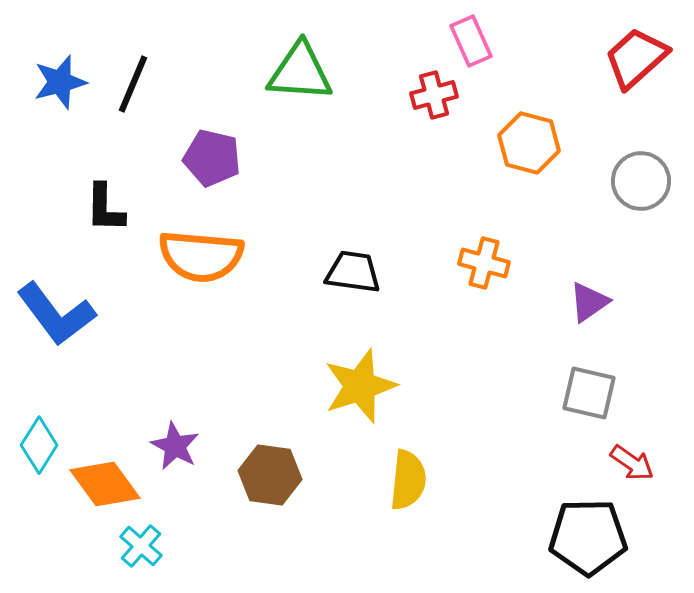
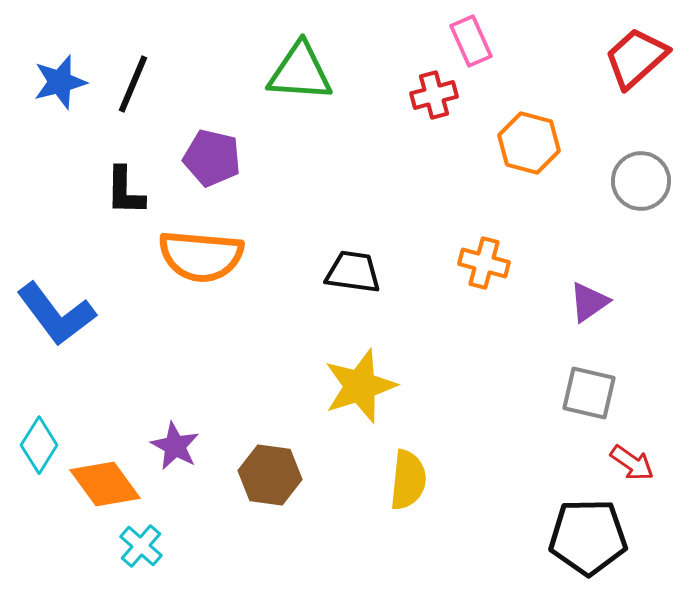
black L-shape: moved 20 px right, 17 px up
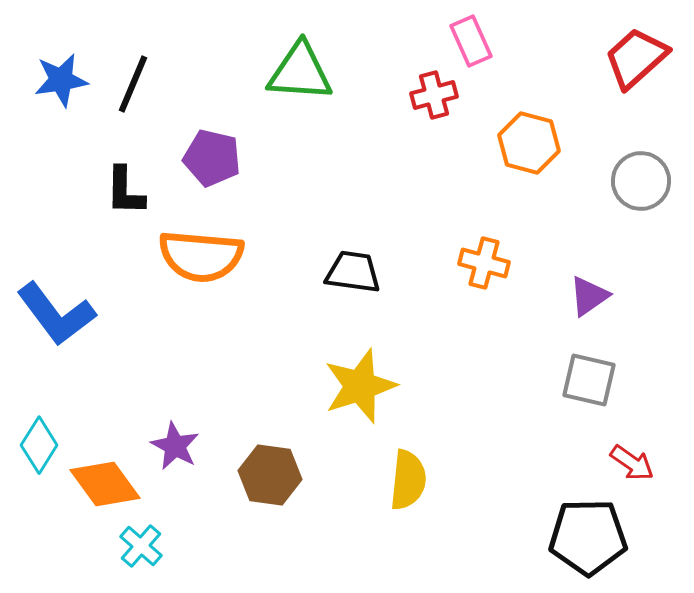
blue star: moved 1 px right, 2 px up; rotated 6 degrees clockwise
purple triangle: moved 6 px up
gray square: moved 13 px up
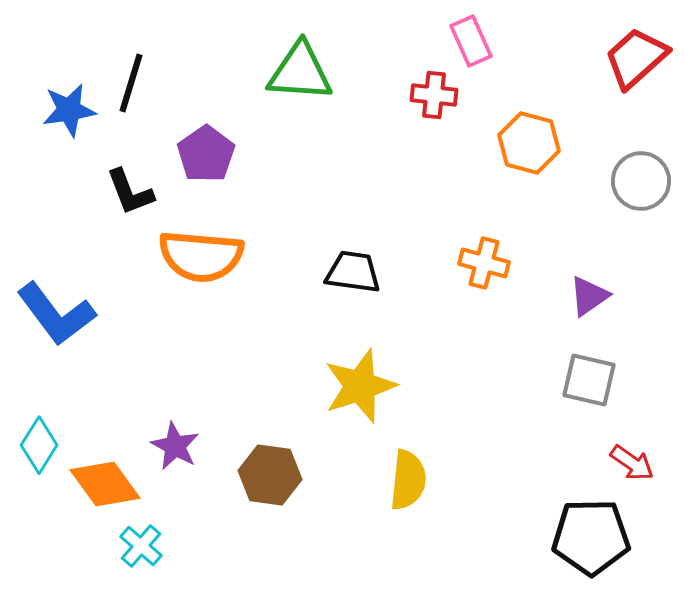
blue star: moved 8 px right, 30 px down
black line: moved 2 px left, 1 px up; rotated 6 degrees counterclockwise
red cross: rotated 21 degrees clockwise
purple pentagon: moved 6 px left, 4 px up; rotated 24 degrees clockwise
black L-shape: moved 5 px right, 1 px down; rotated 22 degrees counterclockwise
black pentagon: moved 3 px right
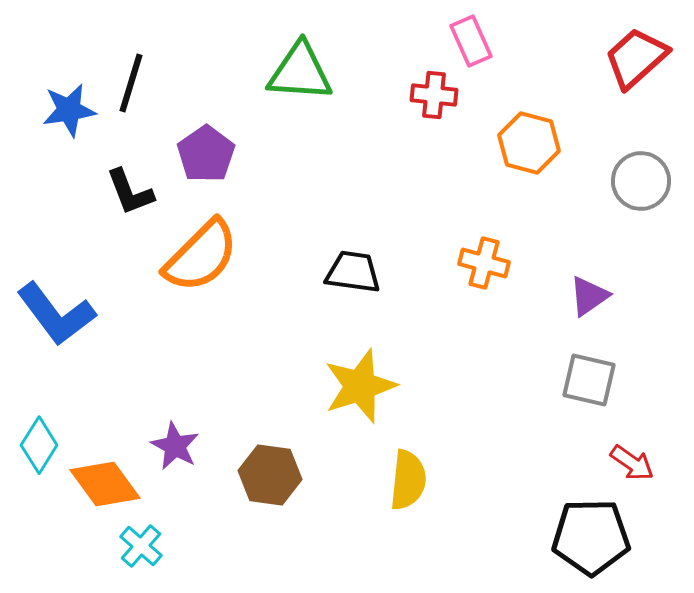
orange semicircle: rotated 50 degrees counterclockwise
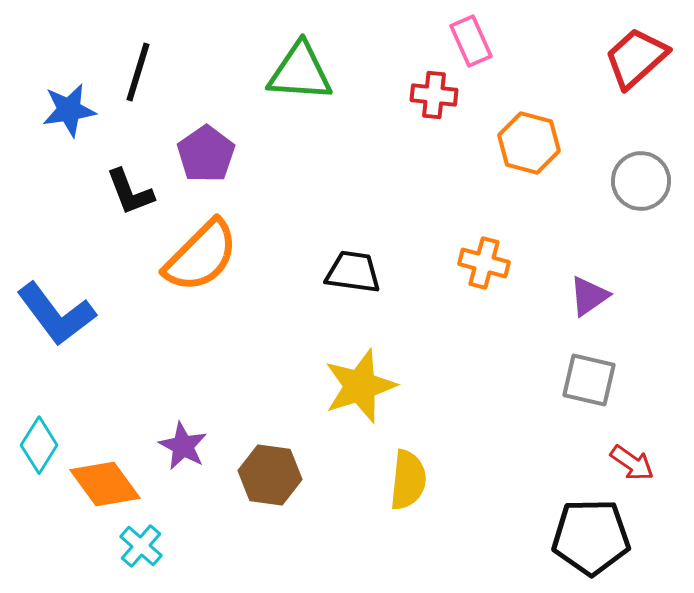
black line: moved 7 px right, 11 px up
purple star: moved 8 px right
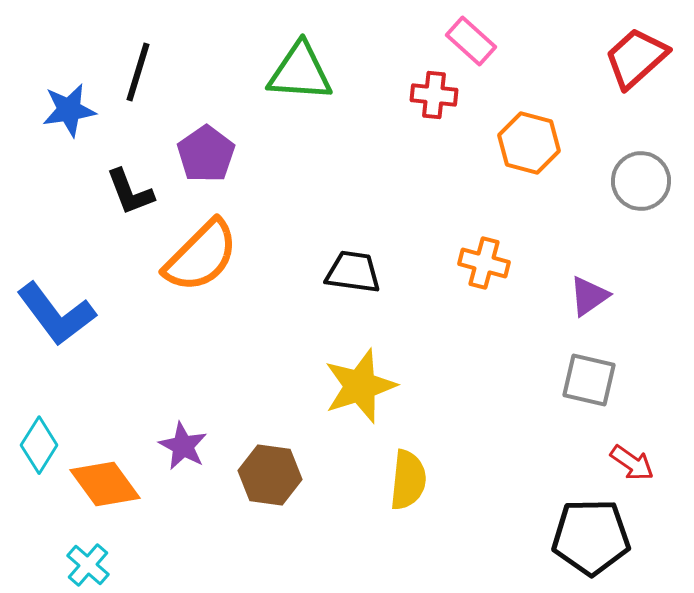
pink rectangle: rotated 24 degrees counterclockwise
cyan cross: moved 53 px left, 19 px down
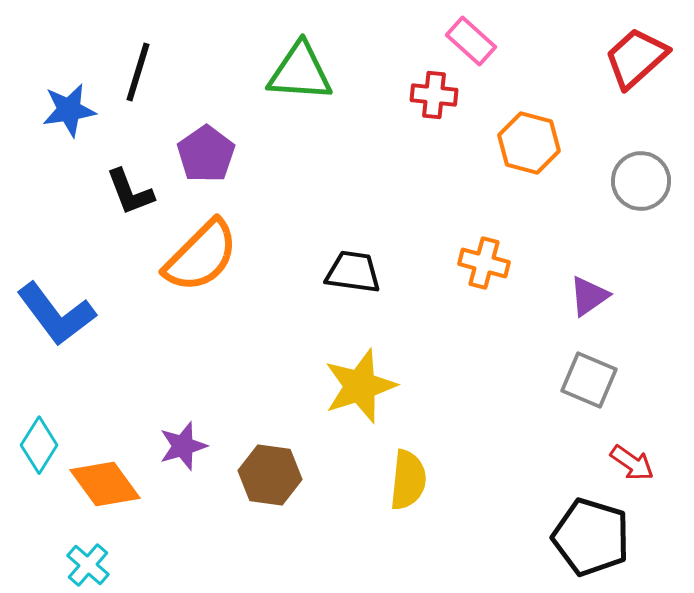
gray square: rotated 10 degrees clockwise
purple star: rotated 27 degrees clockwise
black pentagon: rotated 18 degrees clockwise
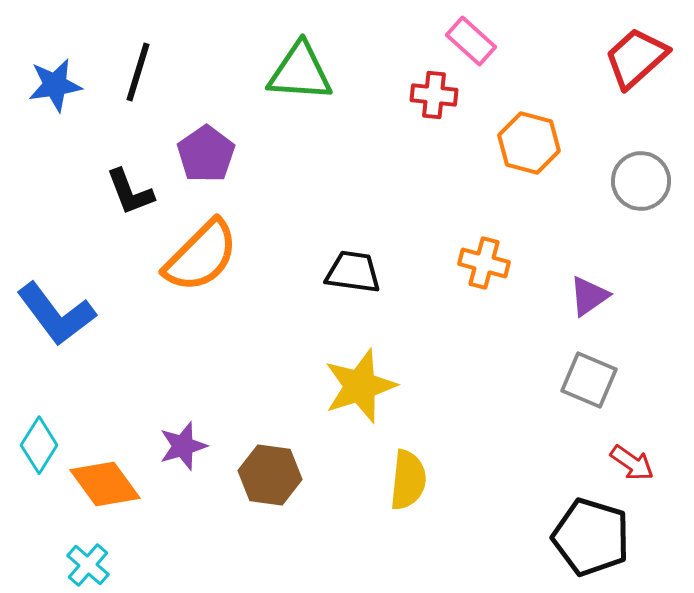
blue star: moved 14 px left, 25 px up
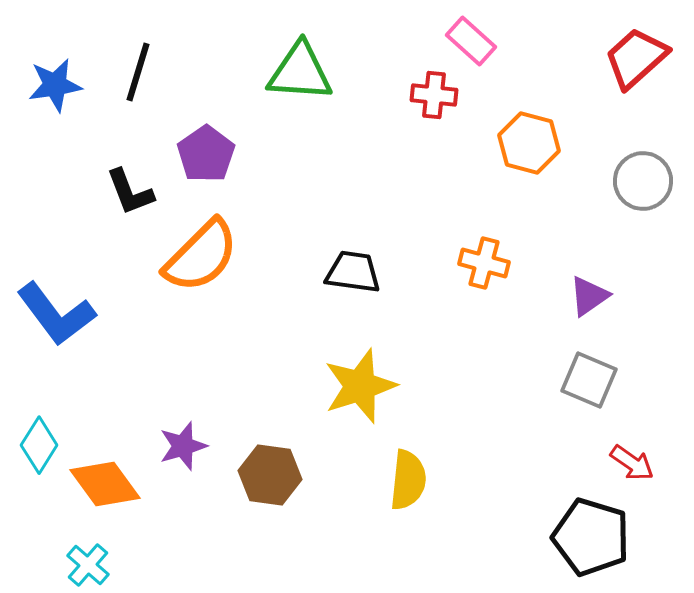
gray circle: moved 2 px right
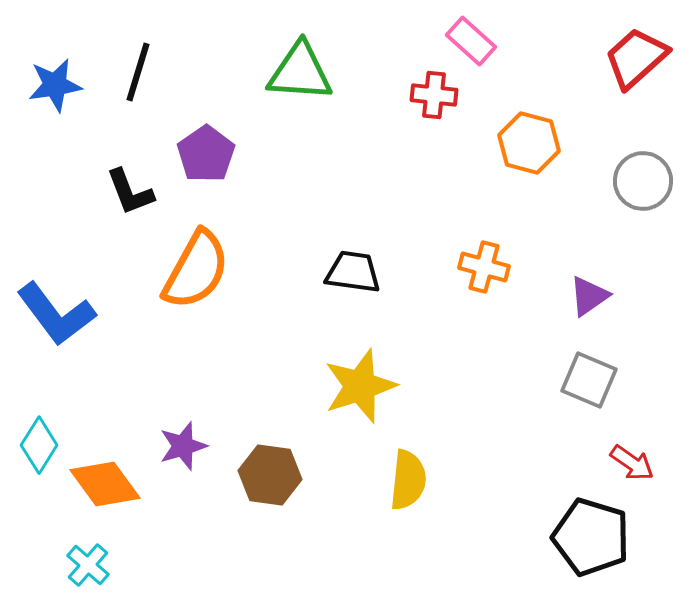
orange semicircle: moved 5 px left, 14 px down; rotated 16 degrees counterclockwise
orange cross: moved 4 px down
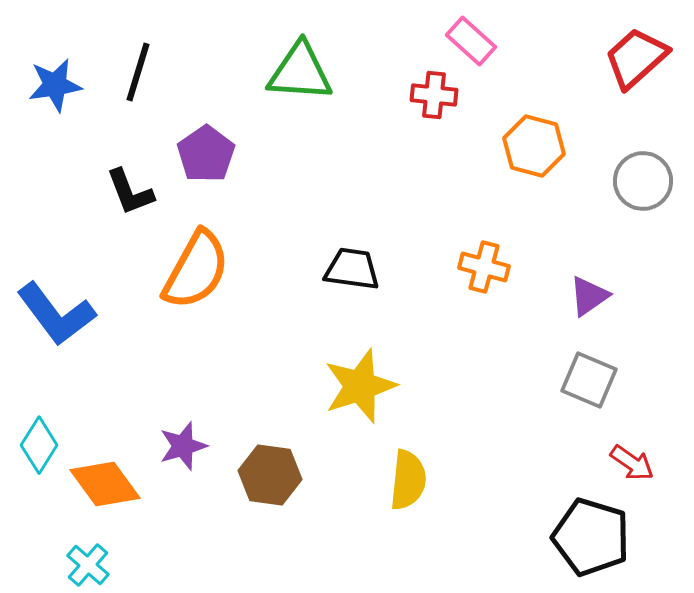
orange hexagon: moved 5 px right, 3 px down
black trapezoid: moved 1 px left, 3 px up
